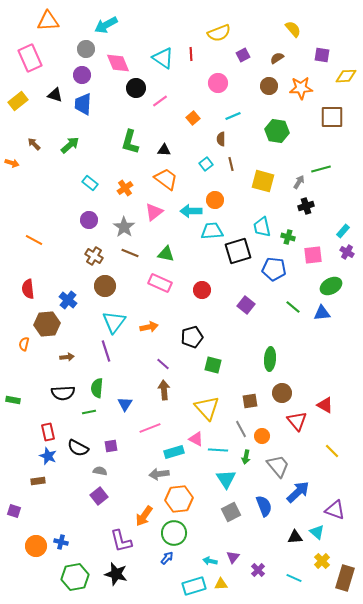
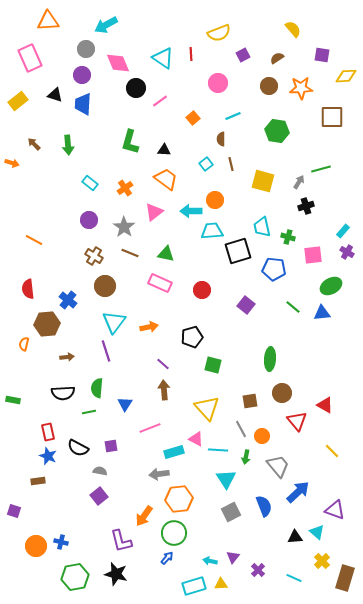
green arrow at (70, 145): moved 2 px left; rotated 126 degrees clockwise
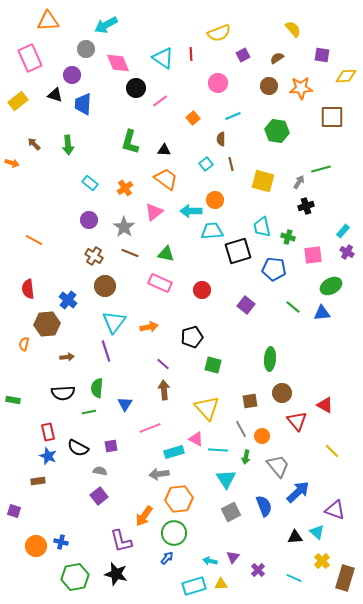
purple circle at (82, 75): moved 10 px left
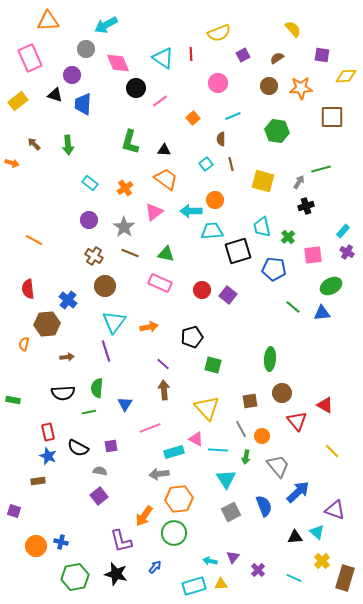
green cross at (288, 237): rotated 32 degrees clockwise
purple square at (246, 305): moved 18 px left, 10 px up
blue arrow at (167, 558): moved 12 px left, 9 px down
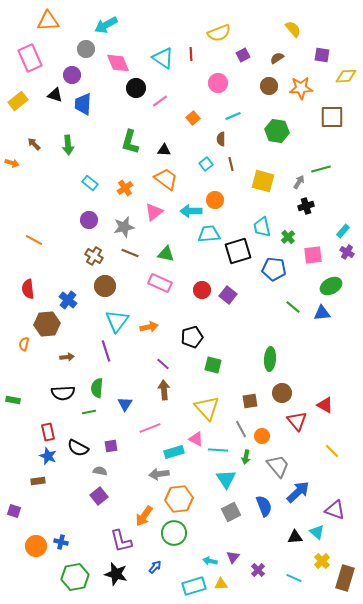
gray star at (124, 227): rotated 25 degrees clockwise
cyan trapezoid at (212, 231): moved 3 px left, 3 px down
cyan triangle at (114, 322): moved 3 px right, 1 px up
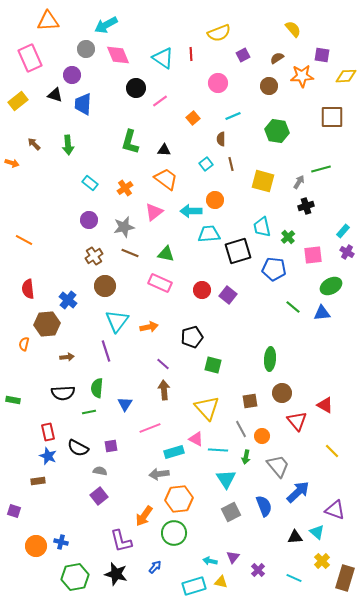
pink diamond at (118, 63): moved 8 px up
orange star at (301, 88): moved 1 px right, 12 px up
orange line at (34, 240): moved 10 px left
brown cross at (94, 256): rotated 24 degrees clockwise
yellow triangle at (221, 584): moved 2 px up; rotated 16 degrees clockwise
